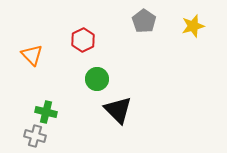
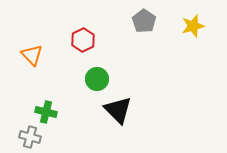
gray cross: moved 5 px left, 1 px down
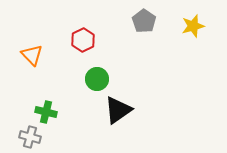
black triangle: rotated 40 degrees clockwise
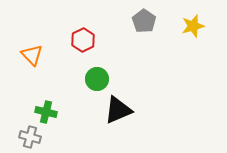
black triangle: rotated 12 degrees clockwise
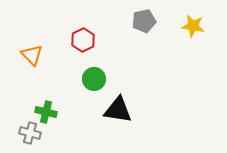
gray pentagon: rotated 25 degrees clockwise
yellow star: rotated 25 degrees clockwise
green circle: moved 3 px left
black triangle: rotated 32 degrees clockwise
gray cross: moved 4 px up
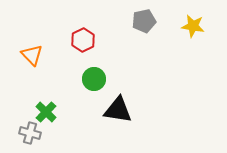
green cross: rotated 30 degrees clockwise
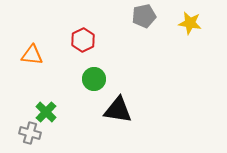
gray pentagon: moved 5 px up
yellow star: moved 3 px left, 3 px up
orange triangle: rotated 40 degrees counterclockwise
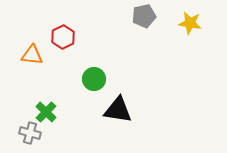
red hexagon: moved 20 px left, 3 px up
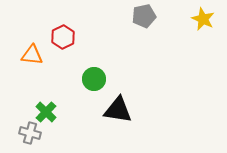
yellow star: moved 13 px right, 4 px up; rotated 15 degrees clockwise
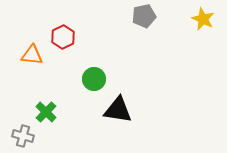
gray cross: moved 7 px left, 3 px down
